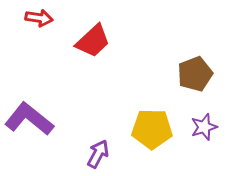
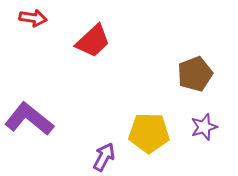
red arrow: moved 6 px left
yellow pentagon: moved 3 px left, 4 px down
purple arrow: moved 6 px right, 3 px down
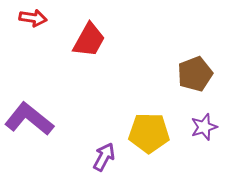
red trapezoid: moved 4 px left, 1 px up; rotated 18 degrees counterclockwise
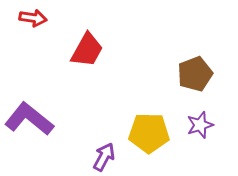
red trapezoid: moved 2 px left, 10 px down
purple star: moved 4 px left, 2 px up
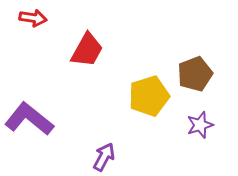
yellow pentagon: moved 37 px up; rotated 18 degrees counterclockwise
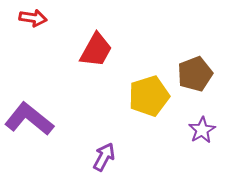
red trapezoid: moved 9 px right
purple star: moved 2 px right, 5 px down; rotated 12 degrees counterclockwise
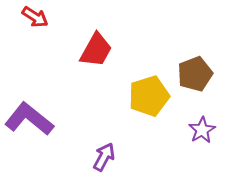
red arrow: moved 2 px right, 1 px up; rotated 24 degrees clockwise
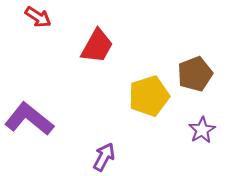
red arrow: moved 3 px right
red trapezoid: moved 1 px right, 4 px up
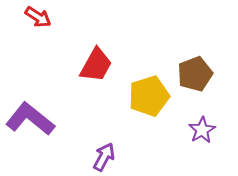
red trapezoid: moved 1 px left, 19 px down
purple L-shape: moved 1 px right
